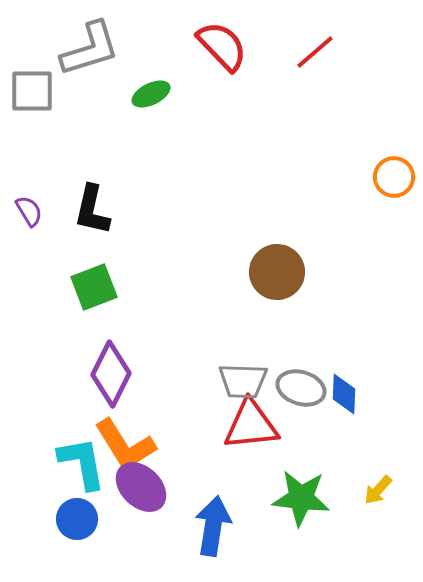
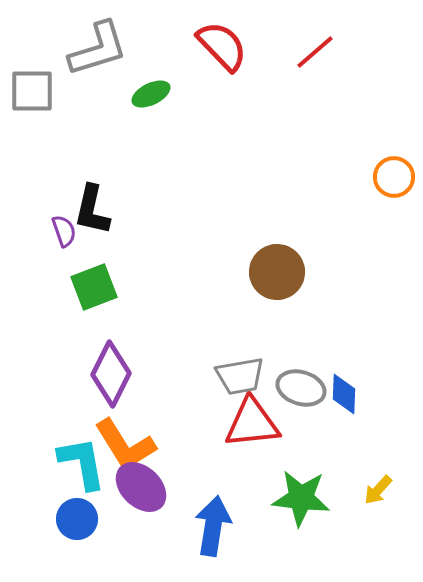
gray L-shape: moved 8 px right
purple semicircle: moved 35 px right, 20 px down; rotated 12 degrees clockwise
gray trapezoid: moved 3 px left, 5 px up; rotated 12 degrees counterclockwise
red triangle: moved 1 px right, 2 px up
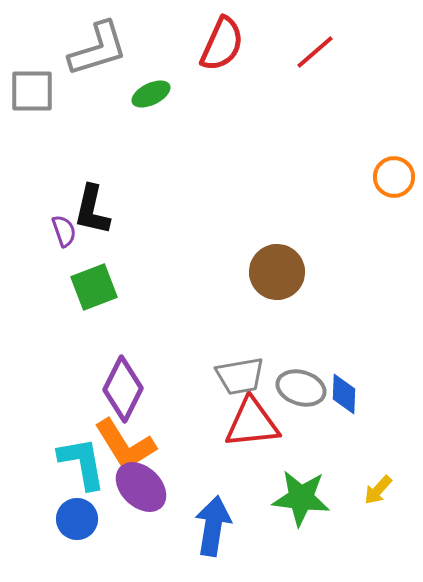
red semicircle: moved 2 px up; rotated 68 degrees clockwise
purple diamond: moved 12 px right, 15 px down
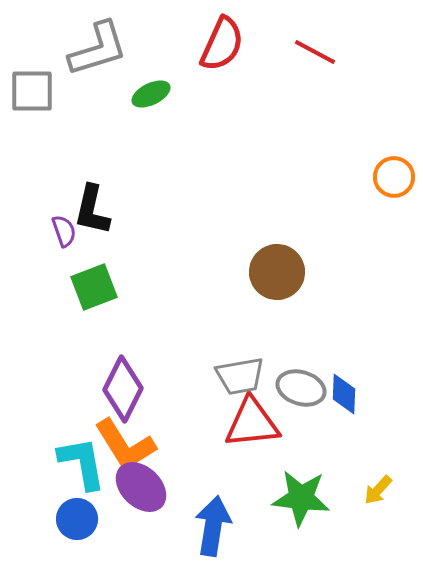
red line: rotated 69 degrees clockwise
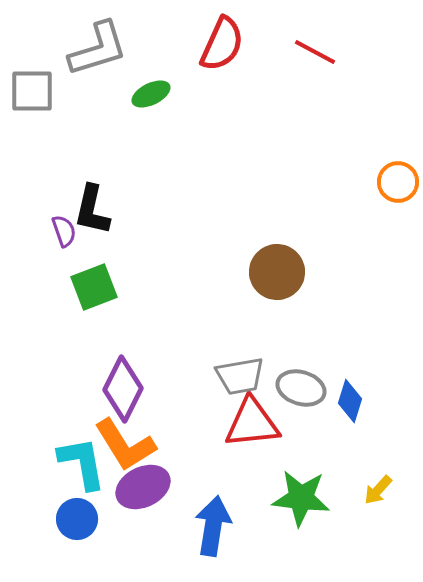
orange circle: moved 4 px right, 5 px down
blue diamond: moved 6 px right, 7 px down; rotated 15 degrees clockwise
purple ellipse: moved 2 px right; rotated 70 degrees counterclockwise
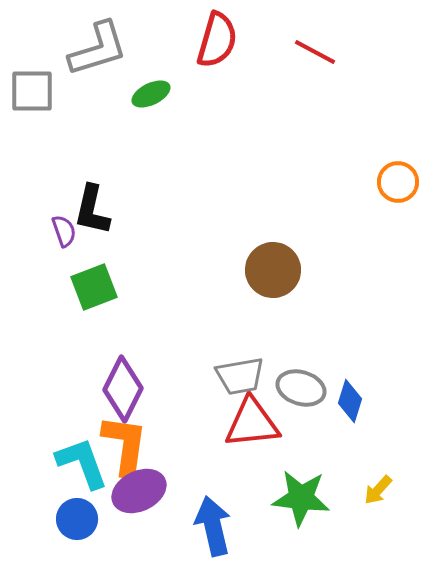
red semicircle: moved 5 px left, 4 px up; rotated 8 degrees counterclockwise
brown circle: moved 4 px left, 2 px up
orange L-shape: rotated 140 degrees counterclockwise
cyan L-shape: rotated 10 degrees counterclockwise
purple ellipse: moved 4 px left, 4 px down
blue arrow: rotated 22 degrees counterclockwise
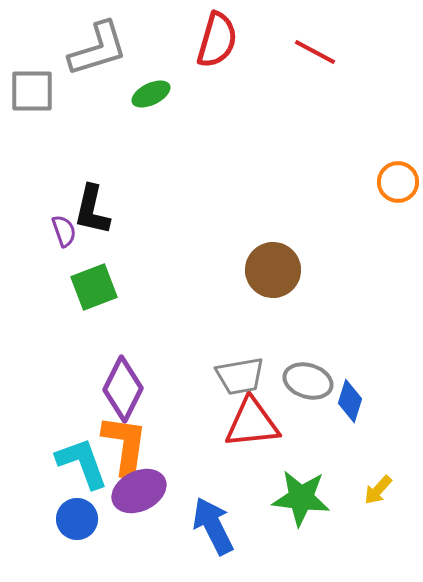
gray ellipse: moved 7 px right, 7 px up
blue arrow: rotated 14 degrees counterclockwise
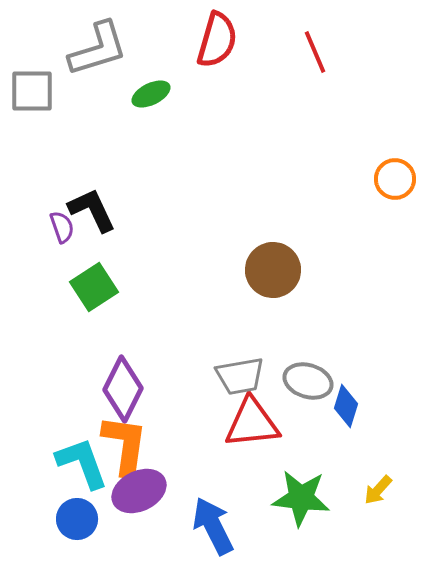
red line: rotated 39 degrees clockwise
orange circle: moved 3 px left, 3 px up
black L-shape: rotated 142 degrees clockwise
purple semicircle: moved 2 px left, 4 px up
green square: rotated 12 degrees counterclockwise
blue diamond: moved 4 px left, 5 px down
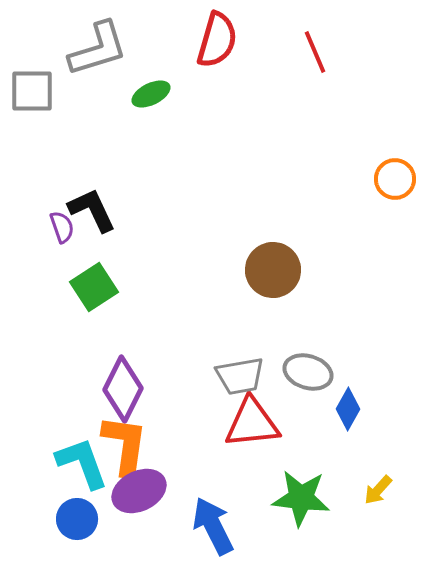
gray ellipse: moved 9 px up
blue diamond: moved 2 px right, 3 px down; rotated 12 degrees clockwise
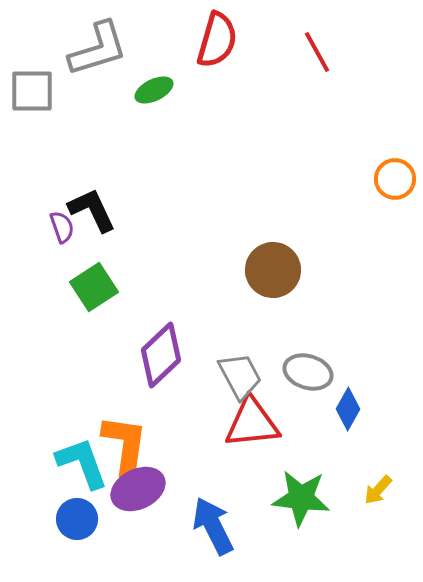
red line: moved 2 px right; rotated 6 degrees counterclockwise
green ellipse: moved 3 px right, 4 px up
gray trapezoid: rotated 108 degrees counterclockwise
purple diamond: moved 38 px right, 34 px up; rotated 20 degrees clockwise
purple ellipse: moved 1 px left, 2 px up
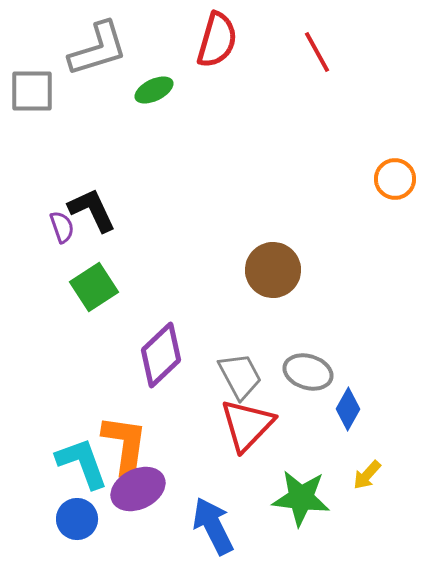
red triangle: moved 5 px left, 2 px down; rotated 40 degrees counterclockwise
yellow arrow: moved 11 px left, 15 px up
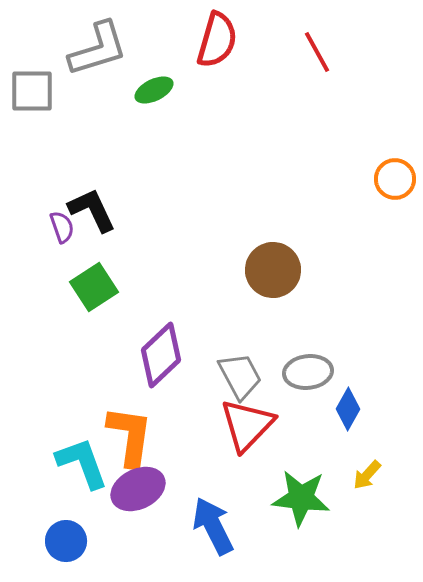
gray ellipse: rotated 24 degrees counterclockwise
orange L-shape: moved 5 px right, 9 px up
blue circle: moved 11 px left, 22 px down
